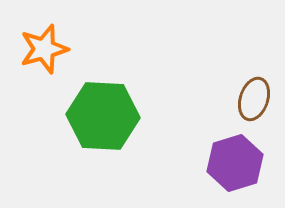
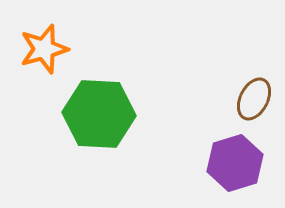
brown ellipse: rotated 9 degrees clockwise
green hexagon: moved 4 px left, 2 px up
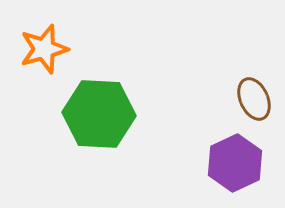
brown ellipse: rotated 51 degrees counterclockwise
purple hexagon: rotated 8 degrees counterclockwise
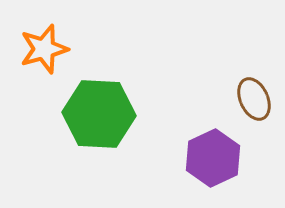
purple hexagon: moved 22 px left, 5 px up
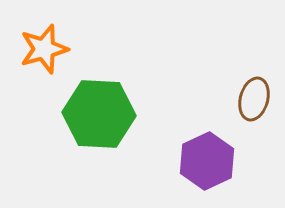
brown ellipse: rotated 39 degrees clockwise
purple hexagon: moved 6 px left, 3 px down
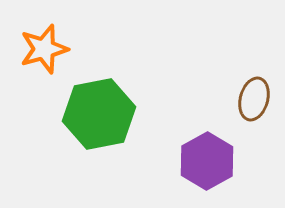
green hexagon: rotated 14 degrees counterclockwise
purple hexagon: rotated 4 degrees counterclockwise
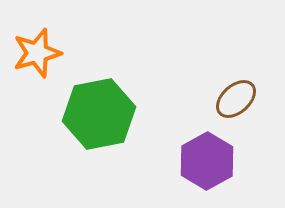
orange star: moved 7 px left, 4 px down
brown ellipse: moved 18 px left; rotated 33 degrees clockwise
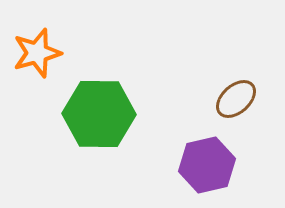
green hexagon: rotated 12 degrees clockwise
purple hexagon: moved 4 px down; rotated 16 degrees clockwise
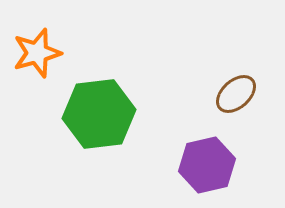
brown ellipse: moved 5 px up
green hexagon: rotated 8 degrees counterclockwise
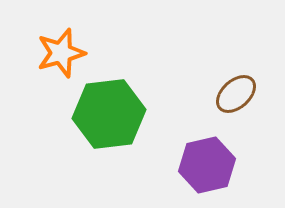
orange star: moved 24 px right
green hexagon: moved 10 px right
